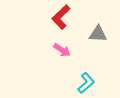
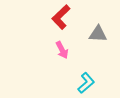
pink arrow: rotated 30 degrees clockwise
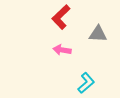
pink arrow: rotated 126 degrees clockwise
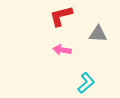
red L-shape: moved 1 px up; rotated 30 degrees clockwise
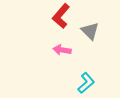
red L-shape: rotated 35 degrees counterclockwise
gray triangle: moved 8 px left, 3 px up; rotated 42 degrees clockwise
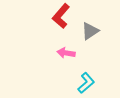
gray triangle: rotated 42 degrees clockwise
pink arrow: moved 4 px right, 3 px down
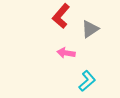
gray triangle: moved 2 px up
cyan L-shape: moved 1 px right, 2 px up
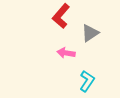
gray triangle: moved 4 px down
cyan L-shape: rotated 15 degrees counterclockwise
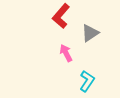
pink arrow: rotated 54 degrees clockwise
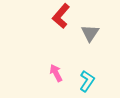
gray triangle: rotated 24 degrees counterclockwise
pink arrow: moved 10 px left, 20 px down
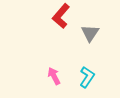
pink arrow: moved 2 px left, 3 px down
cyan L-shape: moved 4 px up
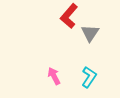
red L-shape: moved 8 px right
cyan L-shape: moved 2 px right
